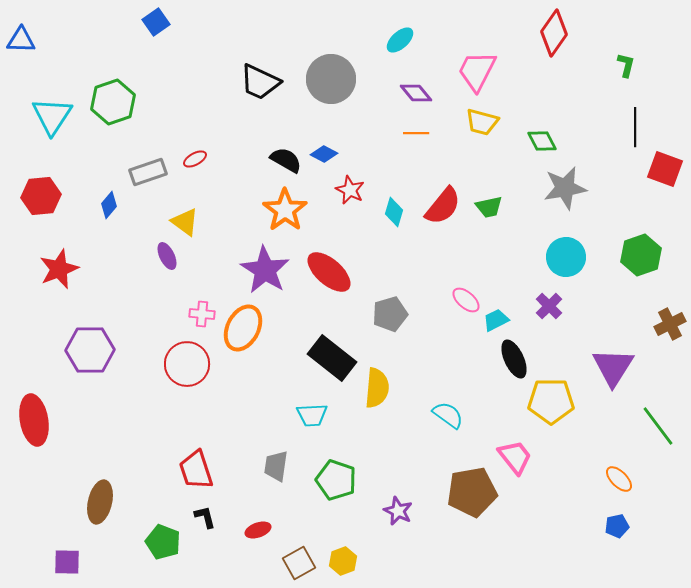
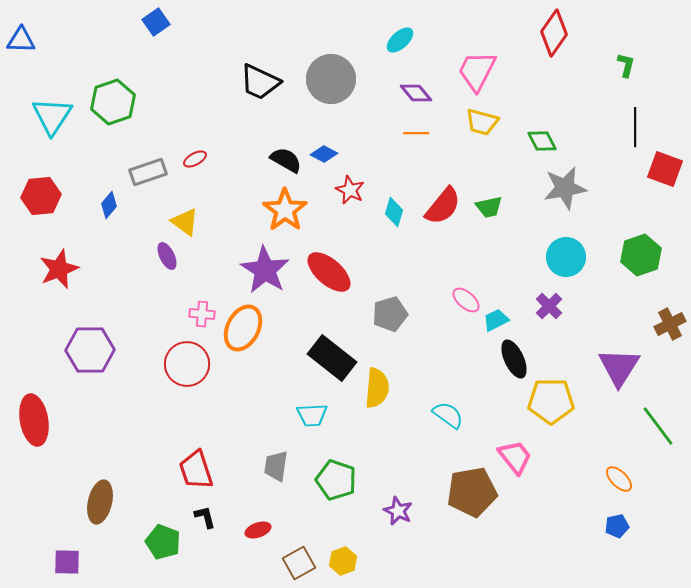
purple triangle at (613, 367): moved 6 px right
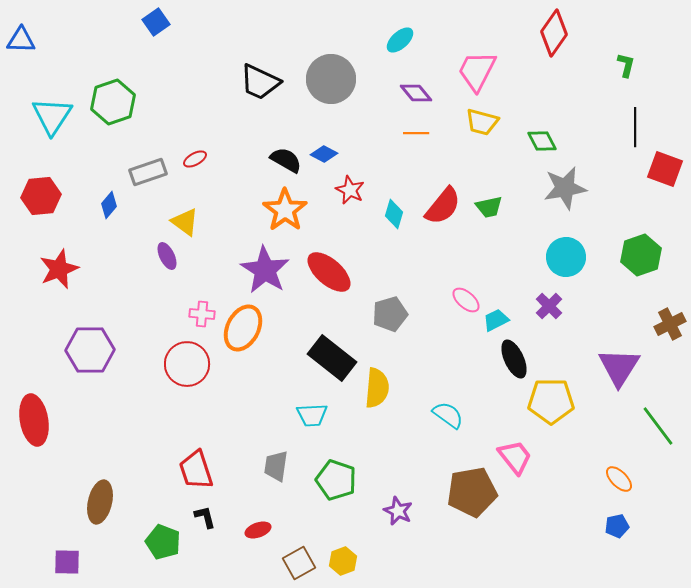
cyan diamond at (394, 212): moved 2 px down
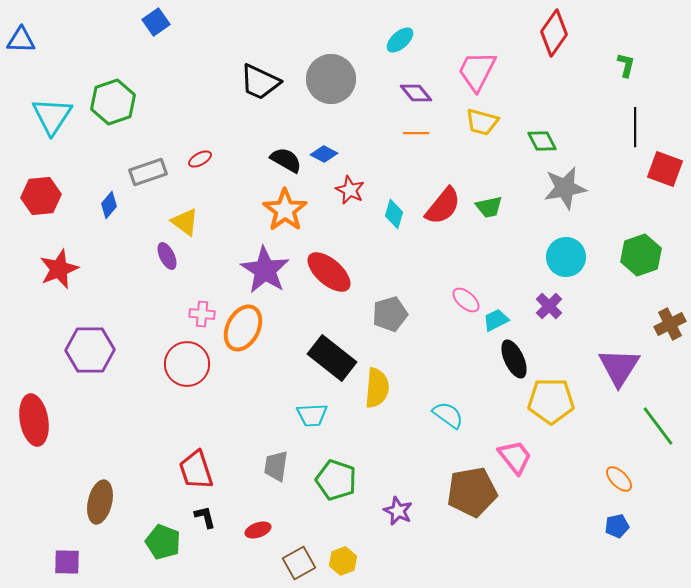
red ellipse at (195, 159): moved 5 px right
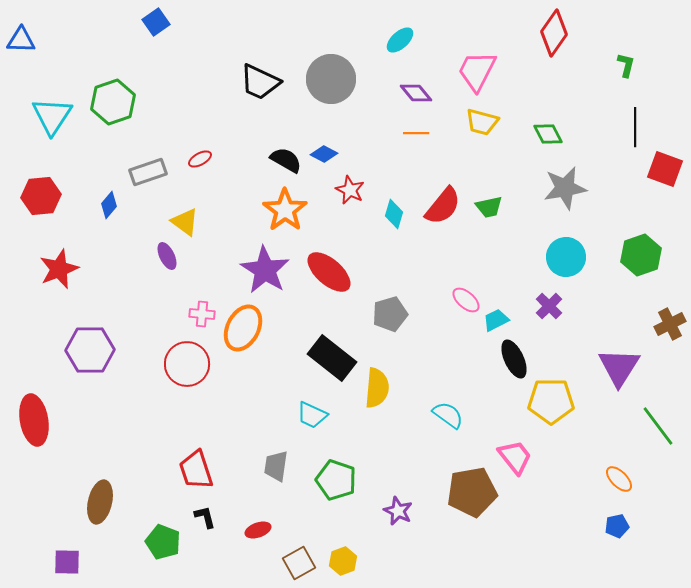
green diamond at (542, 141): moved 6 px right, 7 px up
cyan trapezoid at (312, 415): rotated 28 degrees clockwise
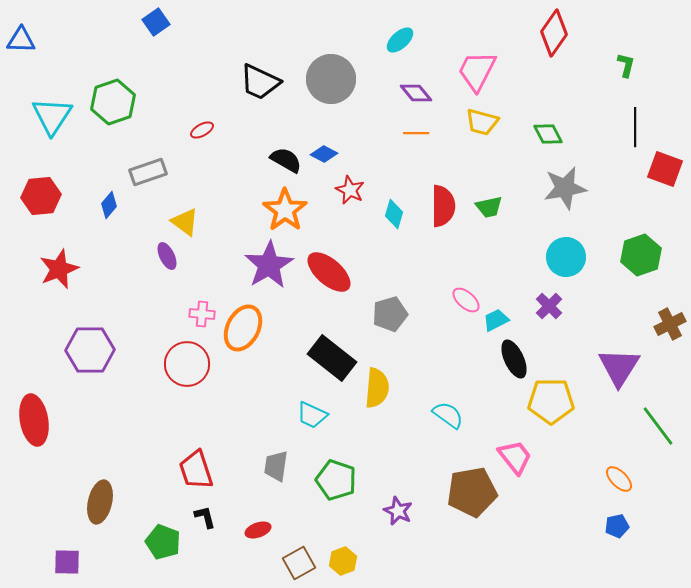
red ellipse at (200, 159): moved 2 px right, 29 px up
red semicircle at (443, 206): rotated 39 degrees counterclockwise
purple star at (265, 270): moved 4 px right, 5 px up; rotated 9 degrees clockwise
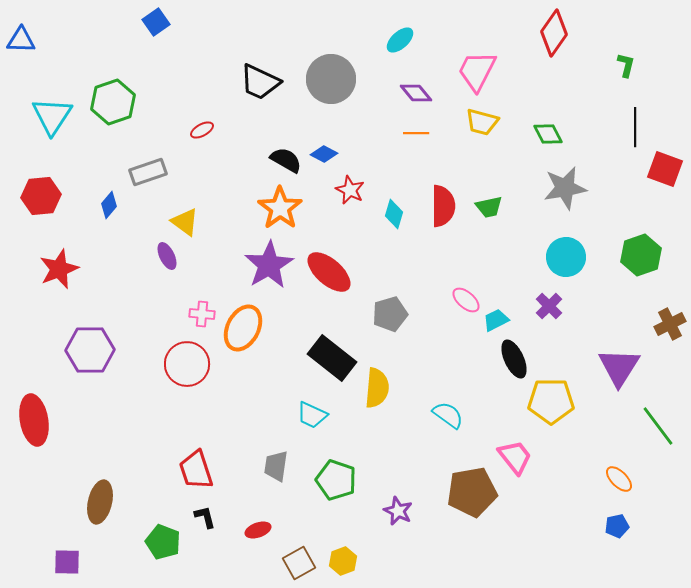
orange star at (285, 210): moved 5 px left, 2 px up
